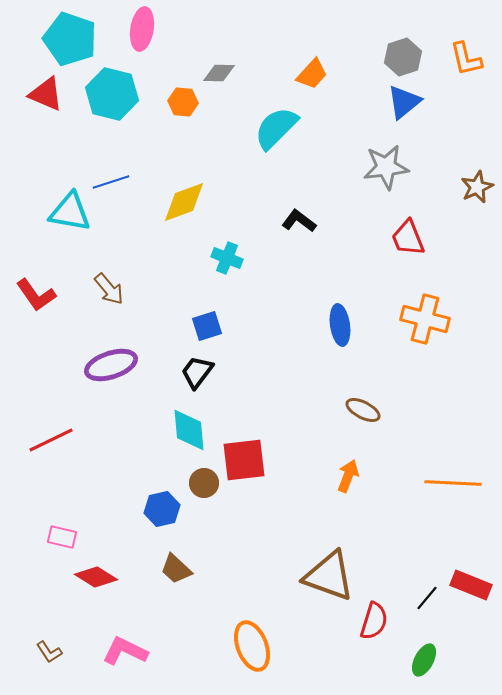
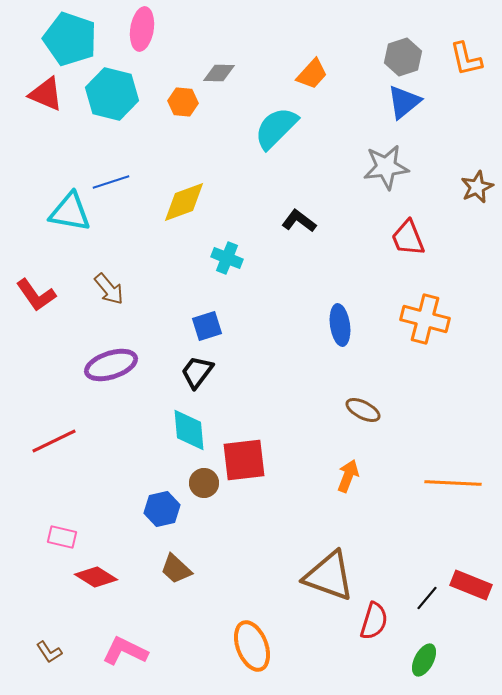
red line at (51, 440): moved 3 px right, 1 px down
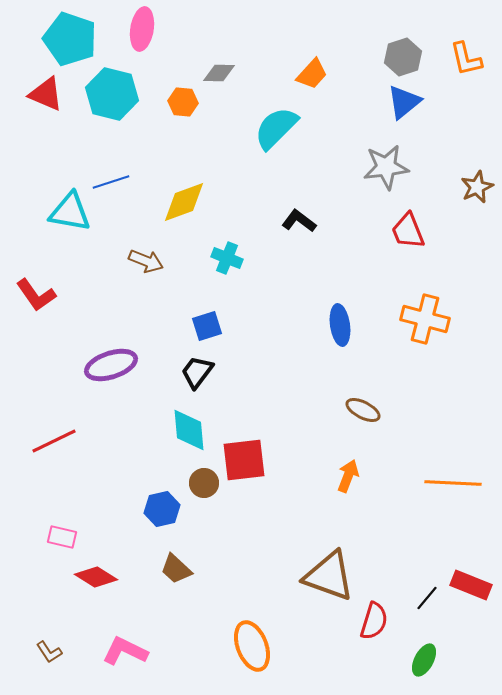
red trapezoid at (408, 238): moved 7 px up
brown arrow at (109, 289): moved 37 px right, 28 px up; rotated 28 degrees counterclockwise
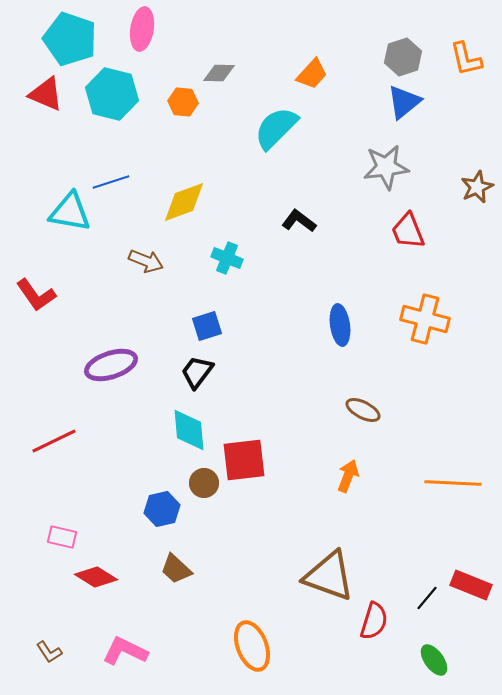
green ellipse at (424, 660): moved 10 px right; rotated 64 degrees counterclockwise
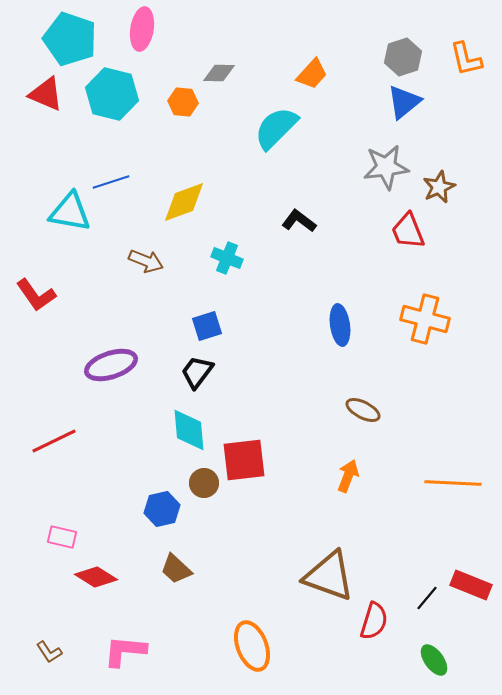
brown star at (477, 187): moved 38 px left
pink L-shape at (125, 651): rotated 21 degrees counterclockwise
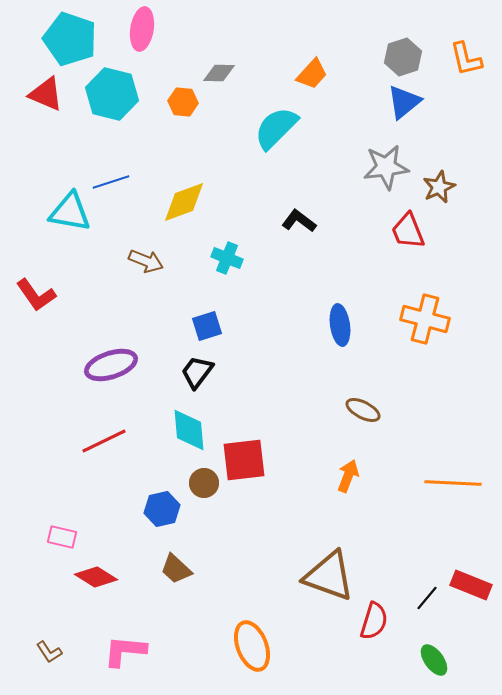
red line at (54, 441): moved 50 px right
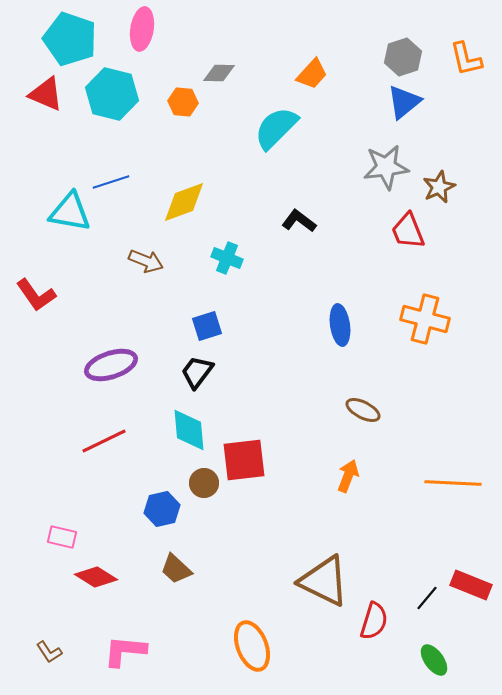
brown triangle at (329, 576): moved 5 px left, 5 px down; rotated 6 degrees clockwise
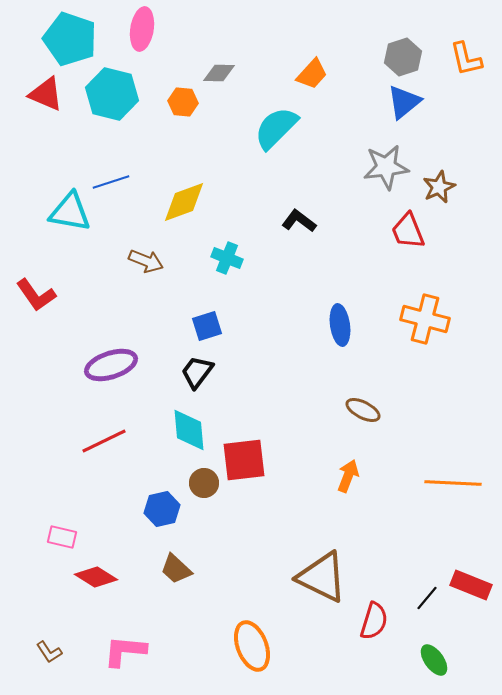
brown triangle at (324, 581): moved 2 px left, 4 px up
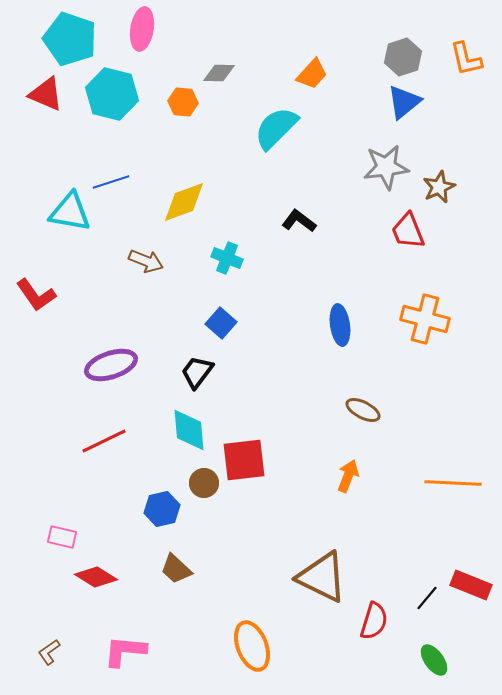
blue square at (207, 326): moved 14 px right, 3 px up; rotated 32 degrees counterclockwise
brown L-shape at (49, 652): rotated 88 degrees clockwise
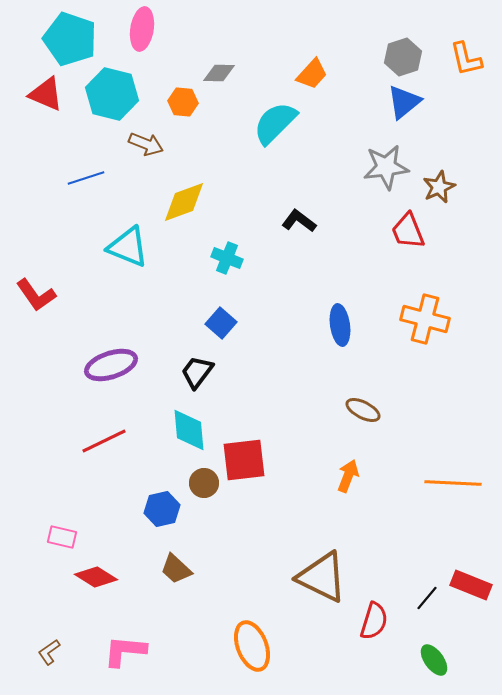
cyan semicircle at (276, 128): moved 1 px left, 5 px up
blue line at (111, 182): moved 25 px left, 4 px up
cyan triangle at (70, 212): moved 58 px right, 35 px down; rotated 12 degrees clockwise
brown arrow at (146, 261): moved 117 px up
